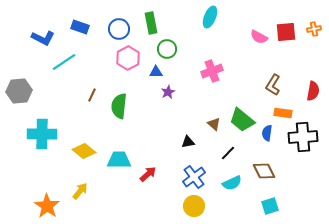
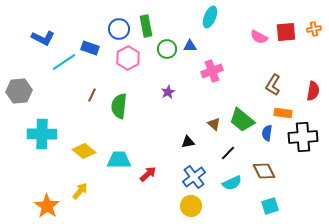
green rectangle: moved 5 px left, 3 px down
blue rectangle: moved 10 px right, 21 px down
blue triangle: moved 34 px right, 26 px up
yellow circle: moved 3 px left
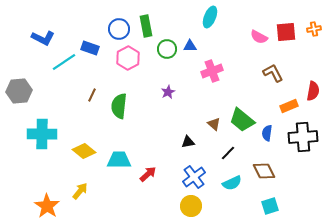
brown L-shape: moved 12 px up; rotated 120 degrees clockwise
orange rectangle: moved 6 px right, 7 px up; rotated 30 degrees counterclockwise
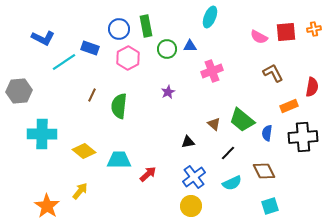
red semicircle: moved 1 px left, 4 px up
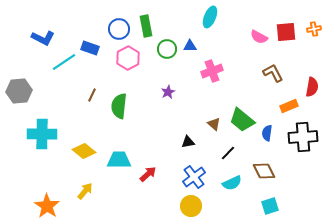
yellow arrow: moved 5 px right
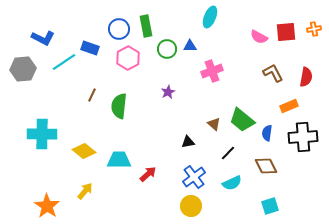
red semicircle: moved 6 px left, 10 px up
gray hexagon: moved 4 px right, 22 px up
brown diamond: moved 2 px right, 5 px up
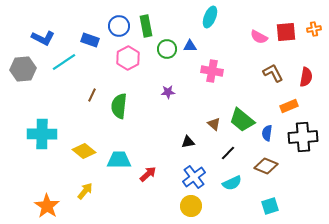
blue circle: moved 3 px up
blue rectangle: moved 8 px up
pink cross: rotated 30 degrees clockwise
purple star: rotated 24 degrees clockwise
brown diamond: rotated 40 degrees counterclockwise
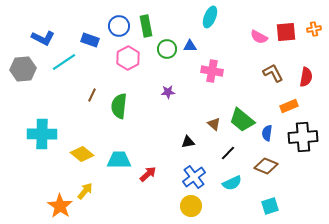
yellow diamond: moved 2 px left, 3 px down
orange star: moved 13 px right
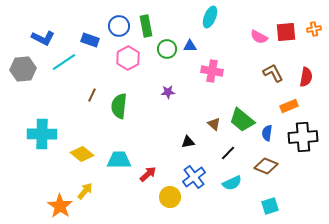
yellow circle: moved 21 px left, 9 px up
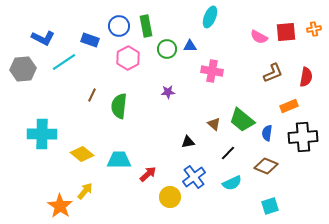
brown L-shape: rotated 95 degrees clockwise
